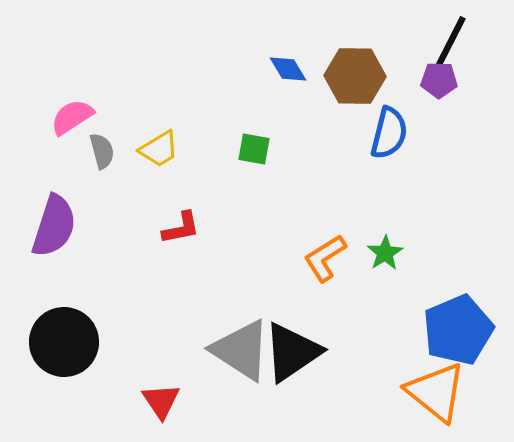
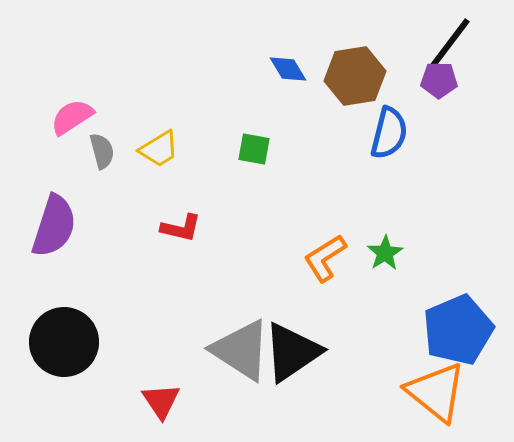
black line: rotated 10 degrees clockwise
brown hexagon: rotated 10 degrees counterclockwise
red L-shape: rotated 24 degrees clockwise
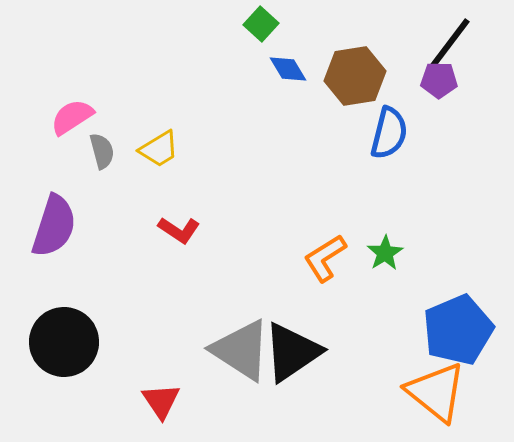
green square: moved 7 px right, 125 px up; rotated 32 degrees clockwise
red L-shape: moved 2 px left, 2 px down; rotated 21 degrees clockwise
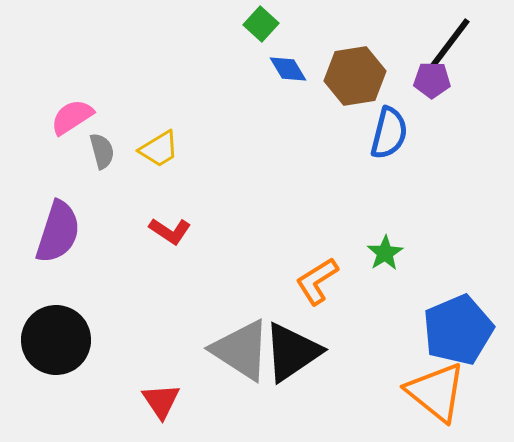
purple pentagon: moved 7 px left
purple semicircle: moved 4 px right, 6 px down
red L-shape: moved 9 px left, 1 px down
orange L-shape: moved 8 px left, 23 px down
black circle: moved 8 px left, 2 px up
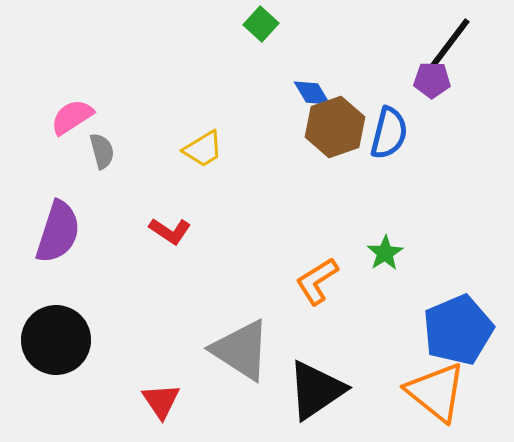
blue diamond: moved 24 px right, 24 px down
brown hexagon: moved 20 px left, 51 px down; rotated 10 degrees counterclockwise
yellow trapezoid: moved 44 px right
black triangle: moved 24 px right, 38 px down
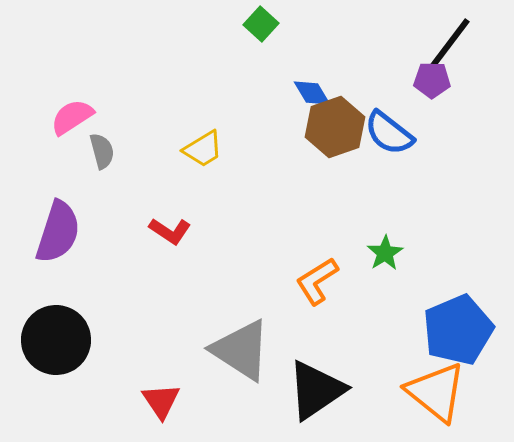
blue semicircle: rotated 114 degrees clockwise
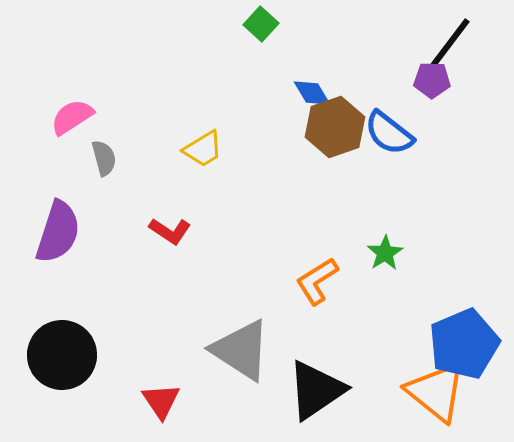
gray semicircle: moved 2 px right, 7 px down
blue pentagon: moved 6 px right, 14 px down
black circle: moved 6 px right, 15 px down
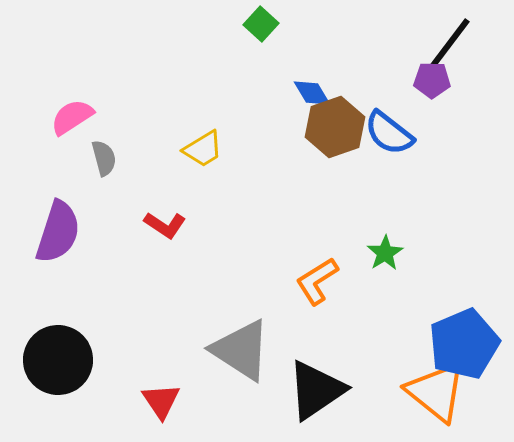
red L-shape: moved 5 px left, 6 px up
black circle: moved 4 px left, 5 px down
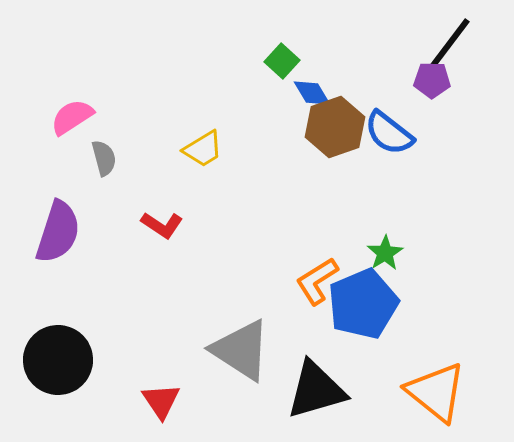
green square: moved 21 px right, 37 px down
red L-shape: moved 3 px left
blue pentagon: moved 101 px left, 40 px up
black triangle: rotated 18 degrees clockwise
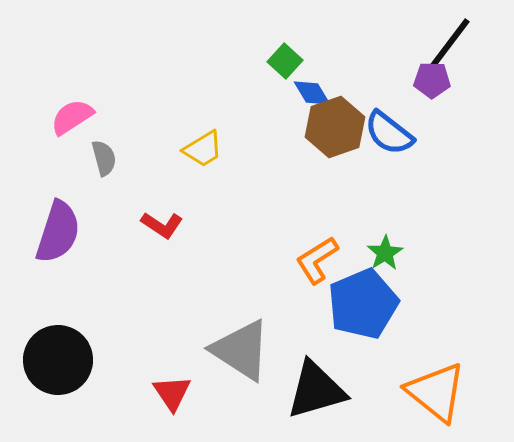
green square: moved 3 px right
orange L-shape: moved 21 px up
red triangle: moved 11 px right, 8 px up
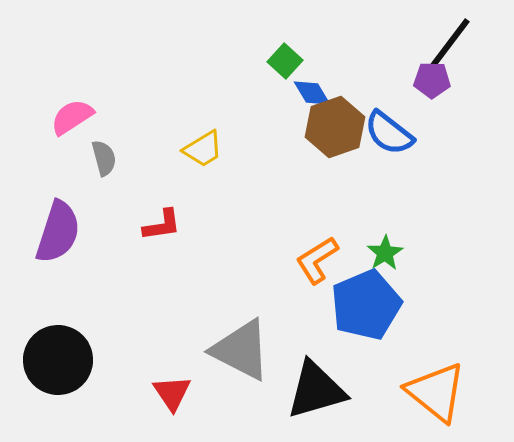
red L-shape: rotated 42 degrees counterclockwise
blue pentagon: moved 3 px right, 1 px down
gray triangle: rotated 6 degrees counterclockwise
